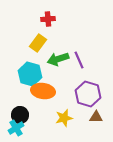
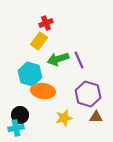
red cross: moved 2 px left, 4 px down; rotated 16 degrees counterclockwise
yellow rectangle: moved 1 px right, 2 px up
cyan cross: rotated 21 degrees clockwise
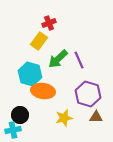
red cross: moved 3 px right
green arrow: rotated 25 degrees counterclockwise
cyan cross: moved 3 px left, 2 px down
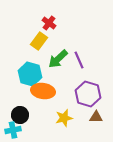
red cross: rotated 32 degrees counterclockwise
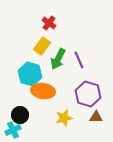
yellow rectangle: moved 3 px right, 5 px down
green arrow: rotated 20 degrees counterclockwise
cyan cross: rotated 14 degrees counterclockwise
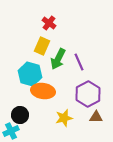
yellow rectangle: rotated 12 degrees counterclockwise
purple line: moved 2 px down
purple hexagon: rotated 15 degrees clockwise
cyan cross: moved 2 px left, 1 px down
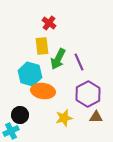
yellow rectangle: rotated 30 degrees counterclockwise
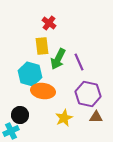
purple hexagon: rotated 20 degrees counterclockwise
yellow star: rotated 12 degrees counterclockwise
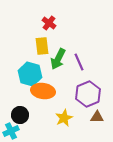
purple hexagon: rotated 25 degrees clockwise
brown triangle: moved 1 px right
